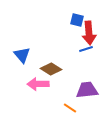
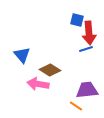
brown diamond: moved 1 px left, 1 px down
pink arrow: rotated 10 degrees clockwise
orange line: moved 6 px right, 2 px up
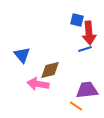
blue line: moved 1 px left
brown diamond: rotated 45 degrees counterclockwise
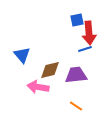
blue square: rotated 24 degrees counterclockwise
pink arrow: moved 3 px down
purple trapezoid: moved 11 px left, 15 px up
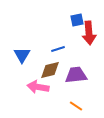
blue line: moved 27 px left
blue triangle: rotated 12 degrees clockwise
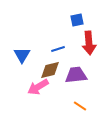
red arrow: moved 10 px down
pink arrow: rotated 40 degrees counterclockwise
orange line: moved 4 px right
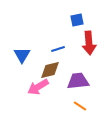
purple trapezoid: moved 2 px right, 6 px down
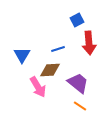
blue square: rotated 16 degrees counterclockwise
brown diamond: rotated 10 degrees clockwise
purple trapezoid: moved 2 px down; rotated 45 degrees clockwise
pink arrow: rotated 90 degrees counterclockwise
